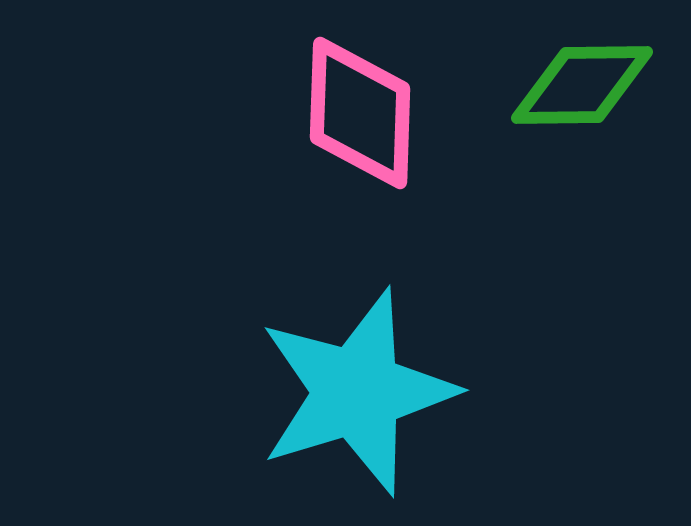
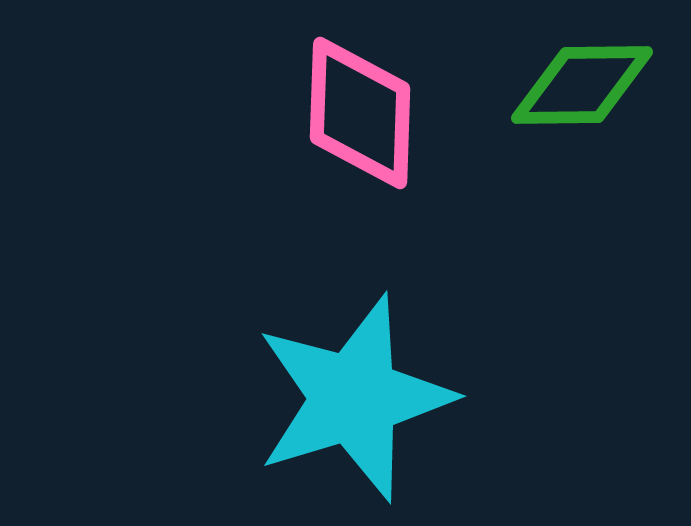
cyan star: moved 3 px left, 6 px down
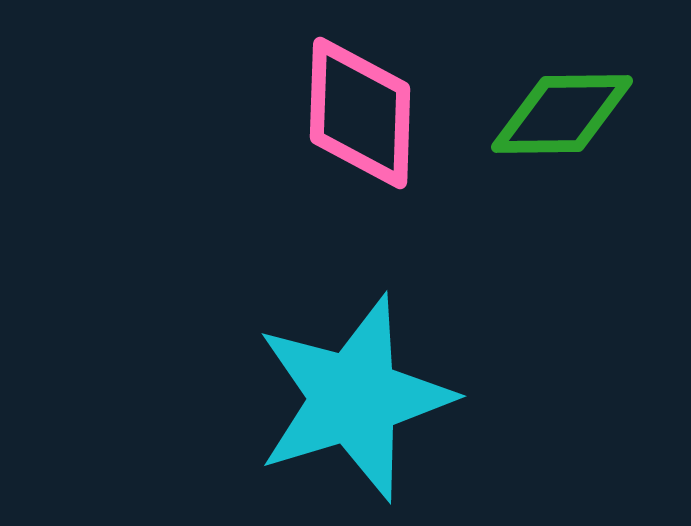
green diamond: moved 20 px left, 29 px down
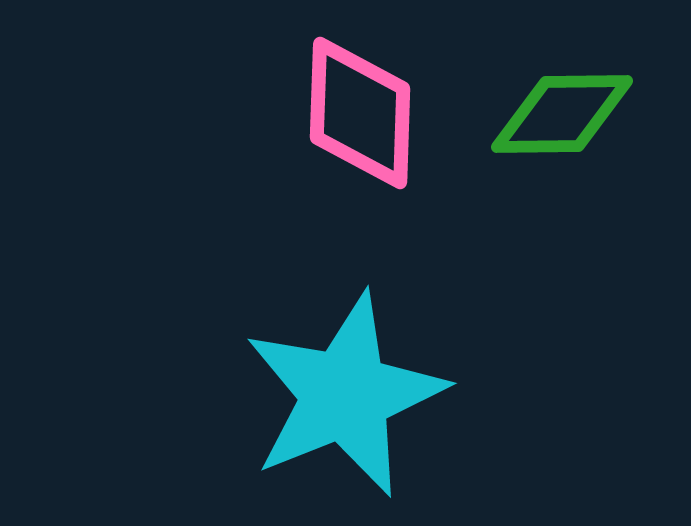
cyan star: moved 9 px left, 3 px up; rotated 5 degrees counterclockwise
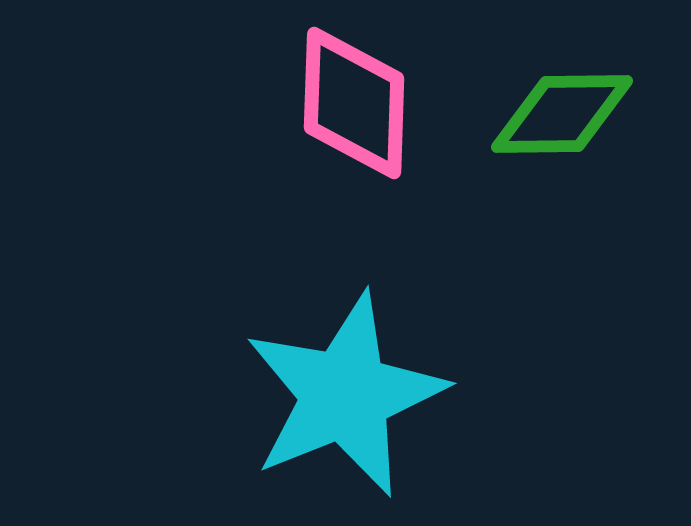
pink diamond: moved 6 px left, 10 px up
